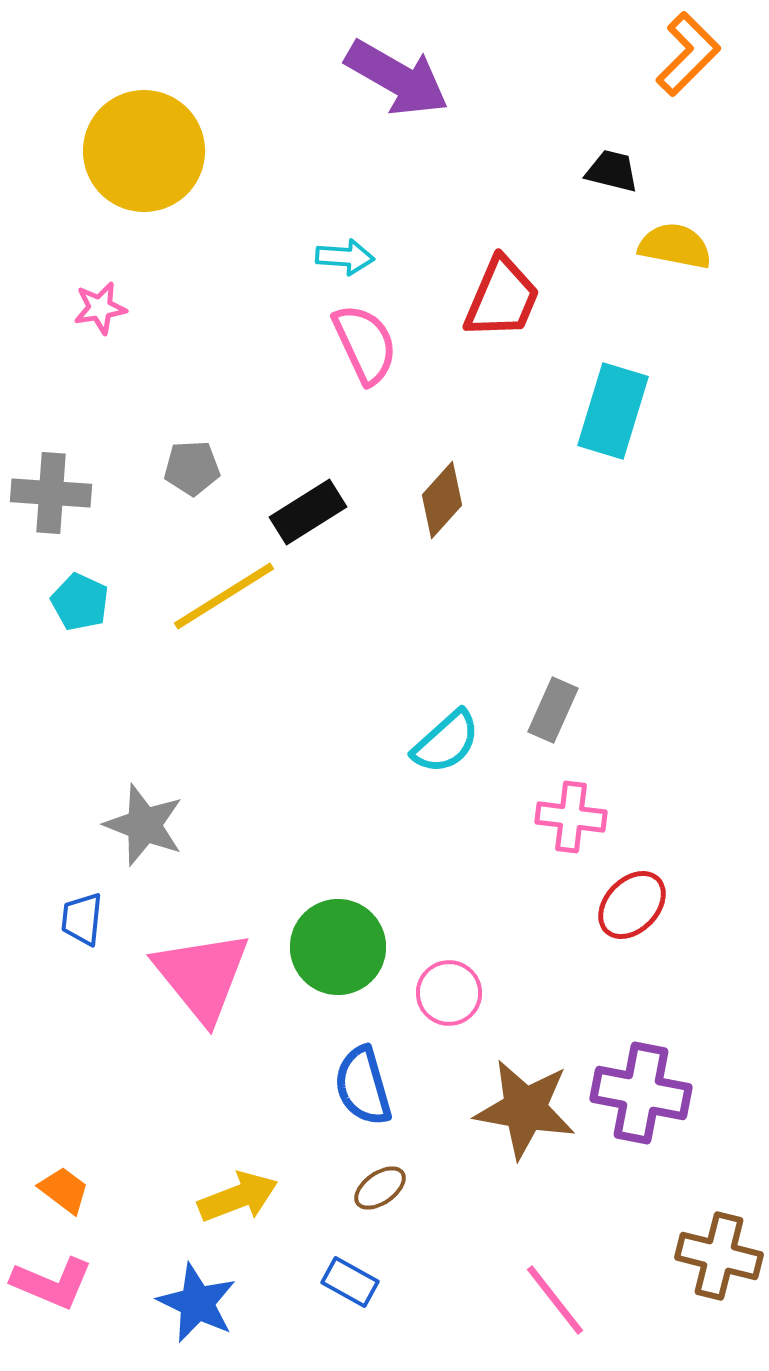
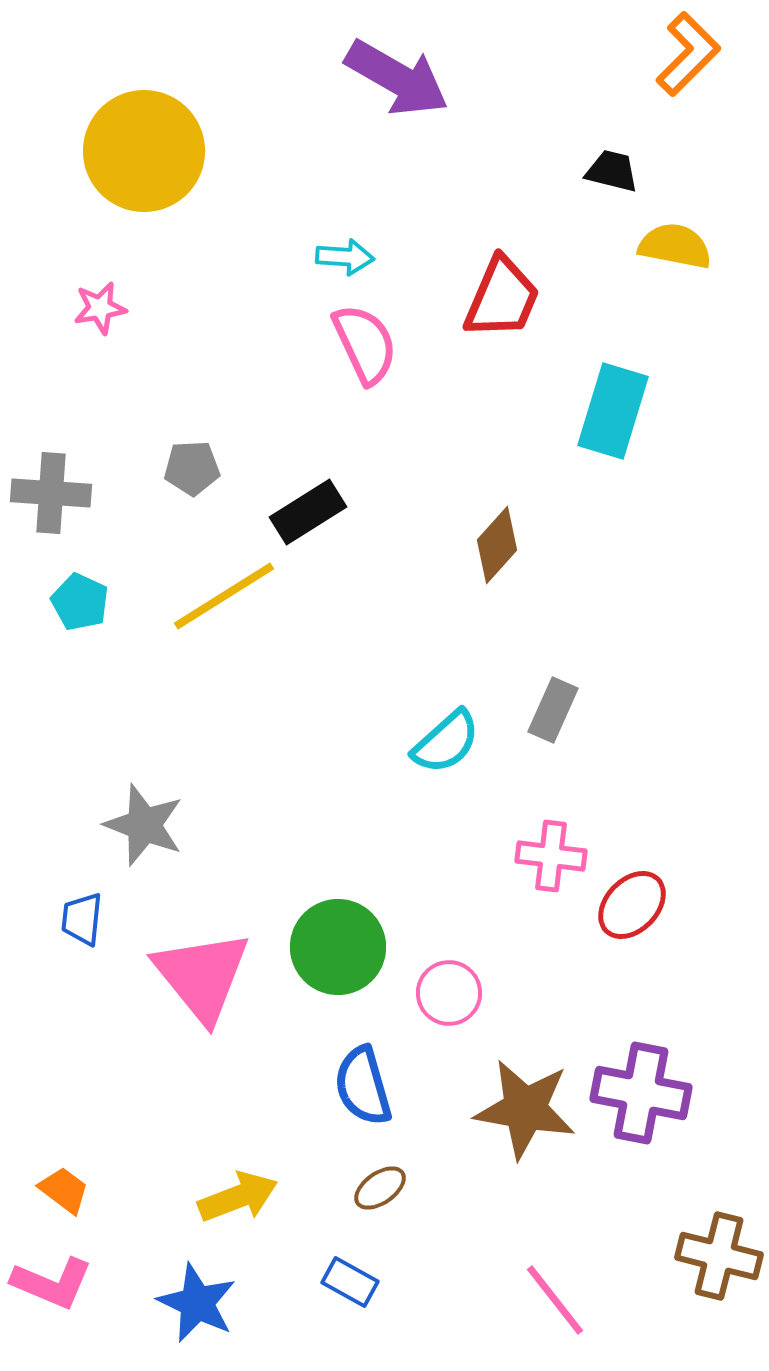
brown diamond: moved 55 px right, 45 px down
pink cross: moved 20 px left, 39 px down
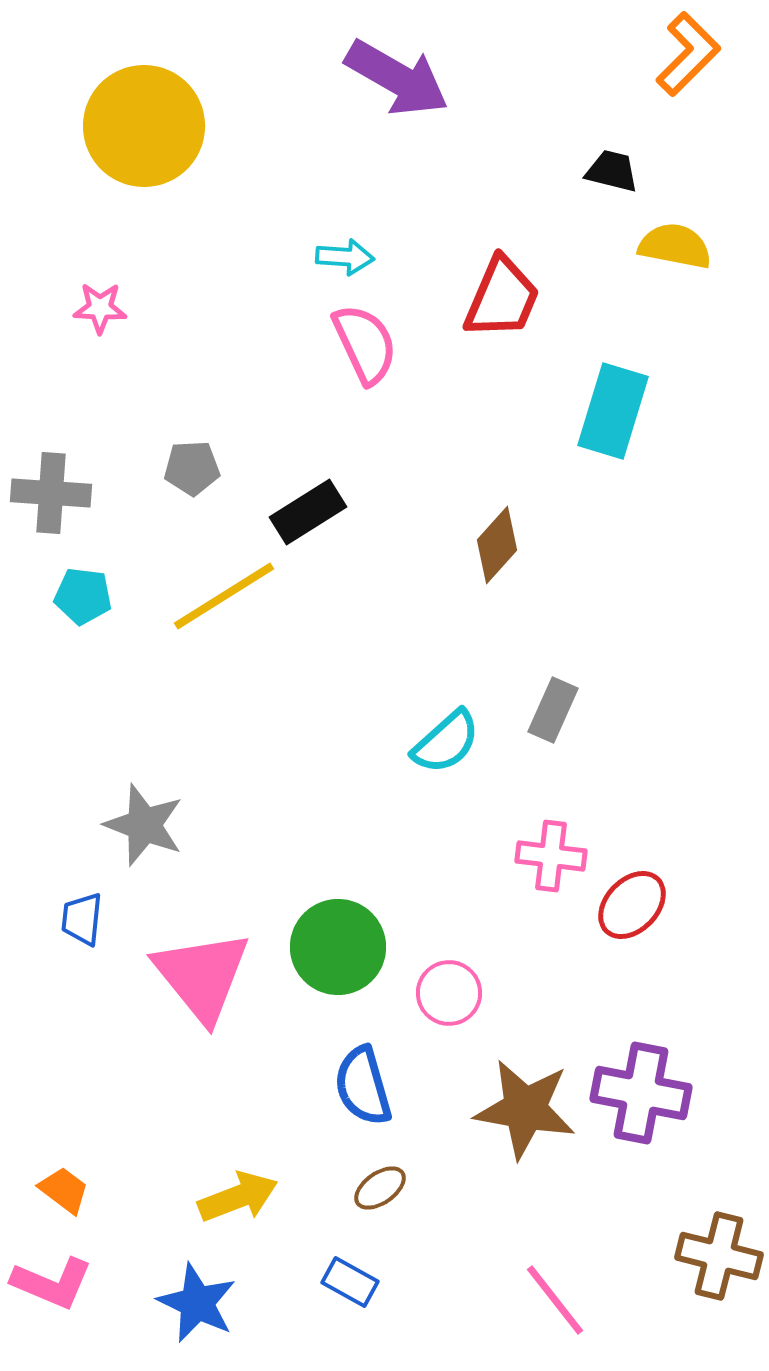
yellow circle: moved 25 px up
pink star: rotated 12 degrees clockwise
cyan pentagon: moved 3 px right, 6 px up; rotated 18 degrees counterclockwise
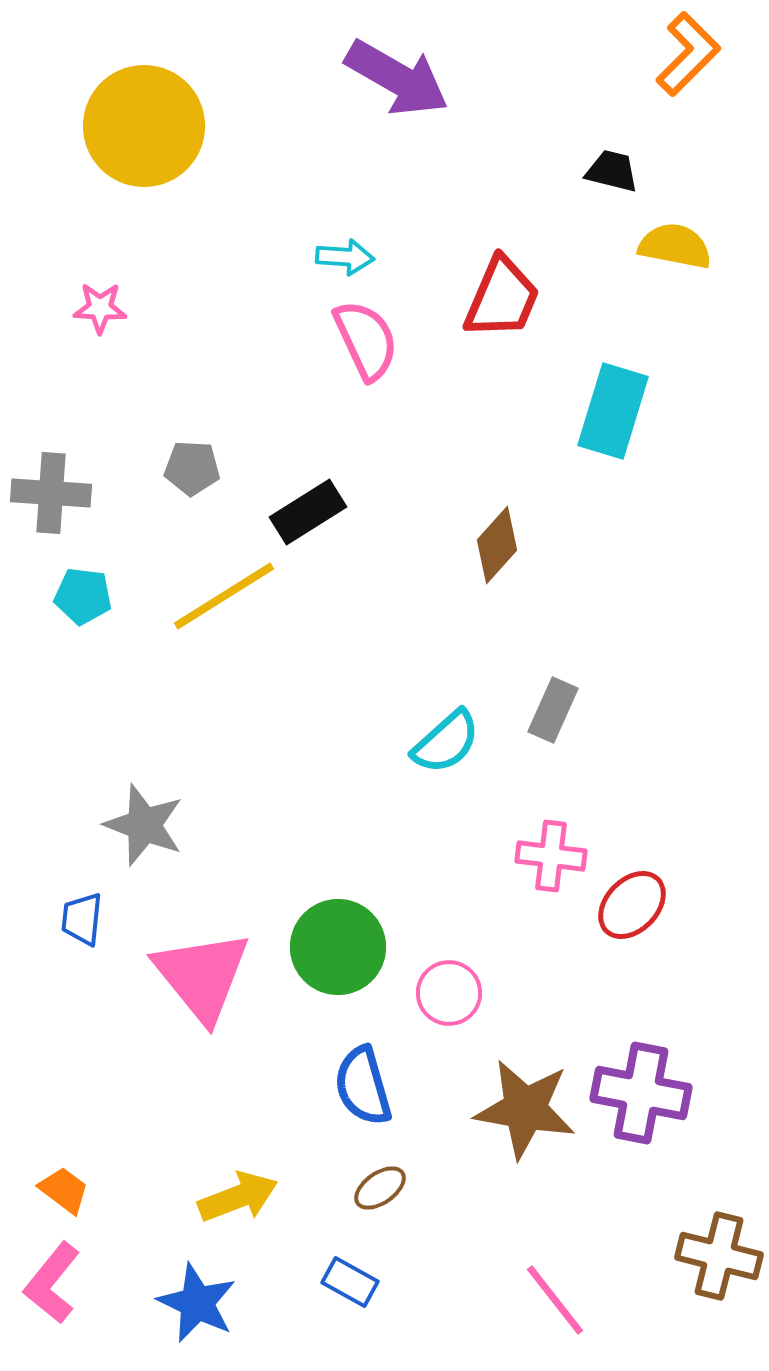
pink semicircle: moved 1 px right, 4 px up
gray pentagon: rotated 6 degrees clockwise
pink L-shape: rotated 106 degrees clockwise
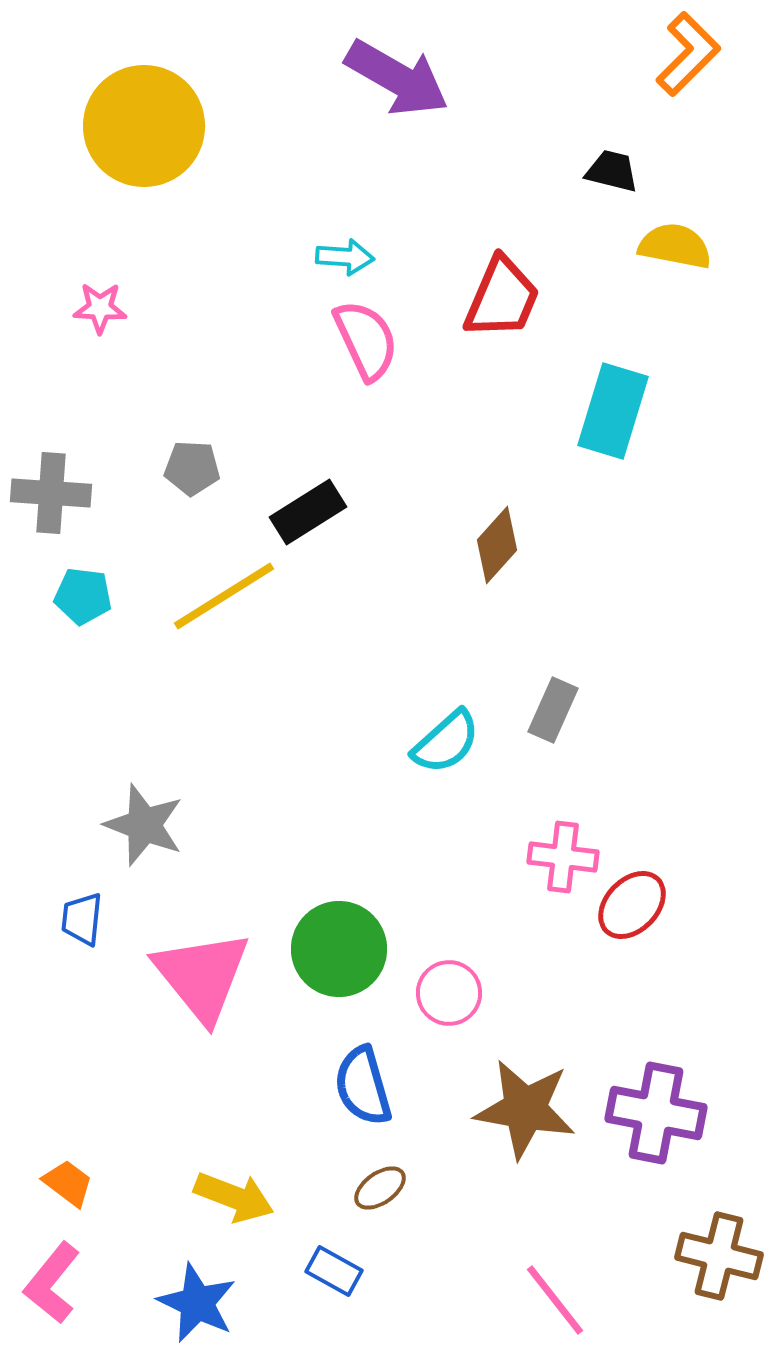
pink cross: moved 12 px right, 1 px down
green circle: moved 1 px right, 2 px down
purple cross: moved 15 px right, 20 px down
orange trapezoid: moved 4 px right, 7 px up
yellow arrow: moved 4 px left; rotated 42 degrees clockwise
blue rectangle: moved 16 px left, 11 px up
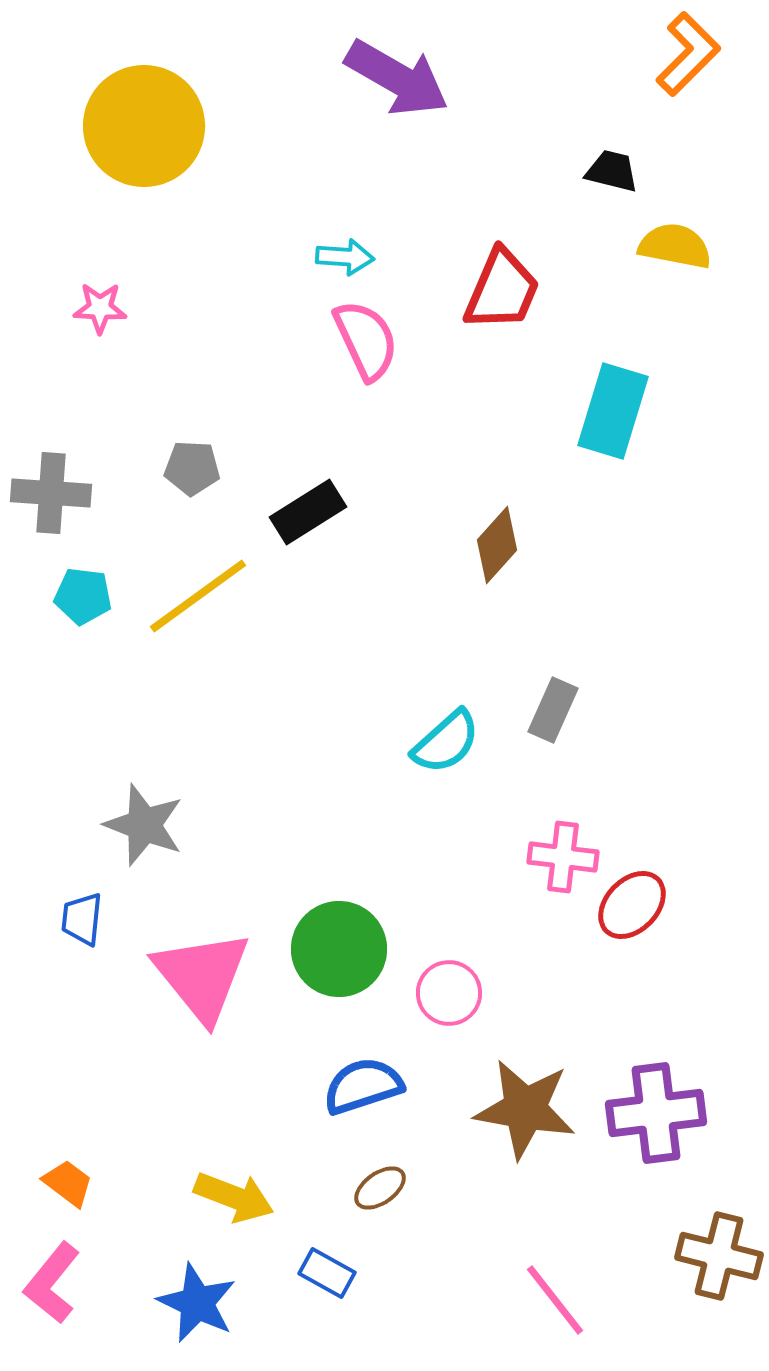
red trapezoid: moved 8 px up
yellow line: moved 26 px left; rotated 4 degrees counterclockwise
blue semicircle: rotated 88 degrees clockwise
purple cross: rotated 18 degrees counterclockwise
blue rectangle: moved 7 px left, 2 px down
